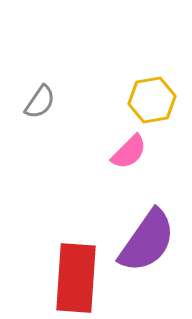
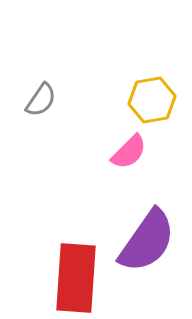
gray semicircle: moved 1 px right, 2 px up
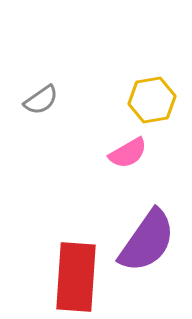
gray semicircle: rotated 21 degrees clockwise
pink semicircle: moved 1 px left, 1 px down; rotated 15 degrees clockwise
red rectangle: moved 1 px up
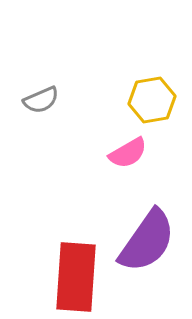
gray semicircle: rotated 12 degrees clockwise
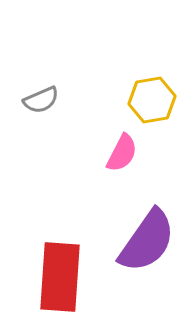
pink semicircle: moved 6 px left; rotated 33 degrees counterclockwise
red rectangle: moved 16 px left
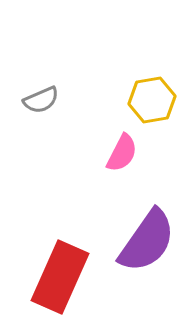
red rectangle: rotated 20 degrees clockwise
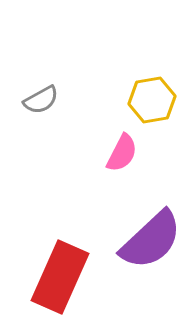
gray semicircle: rotated 6 degrees counterclockwise
purple semicircle: moved 4 px right, 1 px up; rotated 12 degrees clockwise
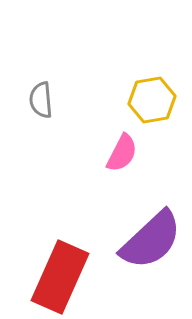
gray semicircle: rotated 114 degrees clockwise
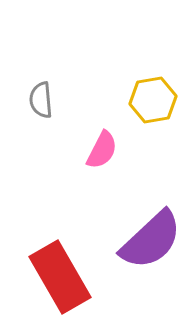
yellow hexagon: moved 1 px right
pink semicircle: moved 20 px left, 3 px up
red rectangle: rotated 54 degrees counterclockwise
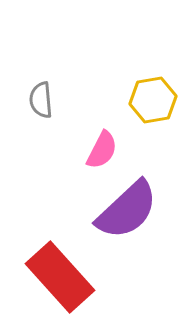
purple semicircle: moved 24 px left, 30 px up
red rectangle: rotated 12 degrees counterclockwise
